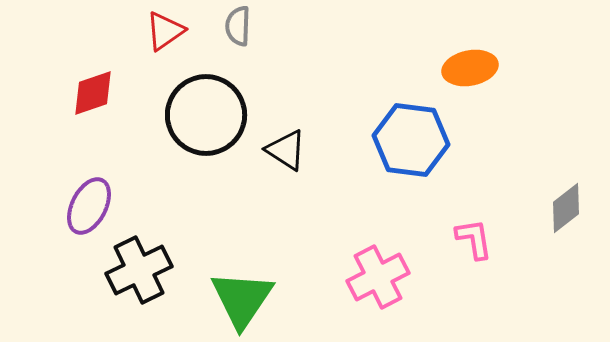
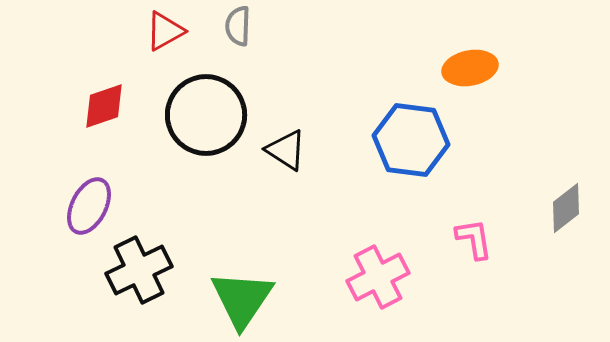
red triangle: rotated 6 degrees clockwise
red diamond: moved 11 px right, 13 px down
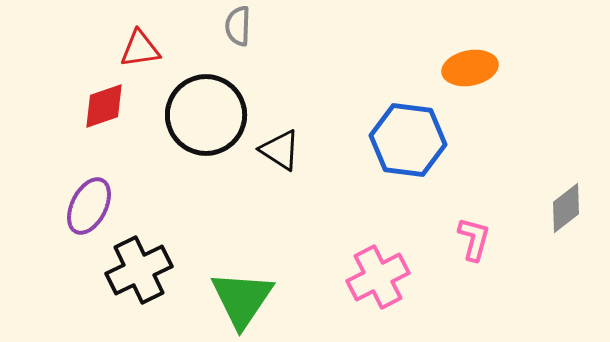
red triangle: moved 25 px left, 18 px down; rotated 21 degrees clockwise
blue hexagon: moved 3 px left
black triangle: moved 6 px left
pink L-shape: rotated 24 degrees clockwise
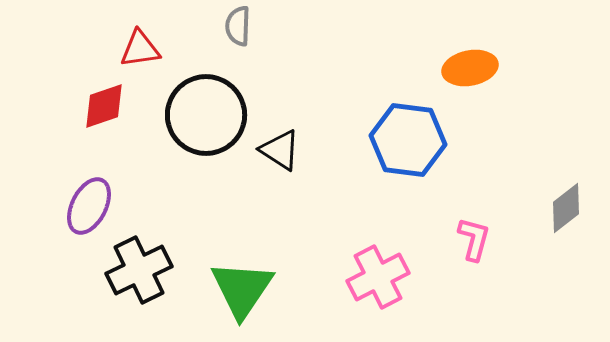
green triangle: moved 10 px up
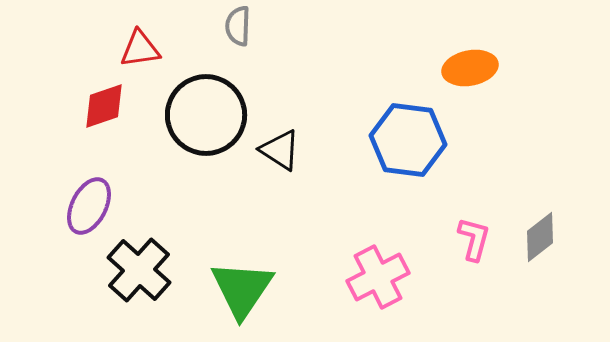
gray diamond: moved 26 px left, 29 px down
black cross: rotated 22 degrees counterclockwise
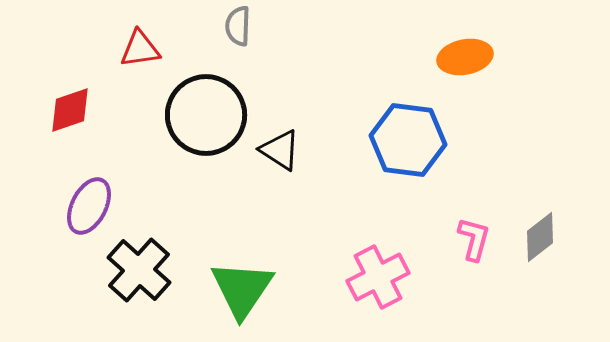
orange ellipse: moved 5 px left, 11 px up
red diamond: moved 34 px left, 4 px down
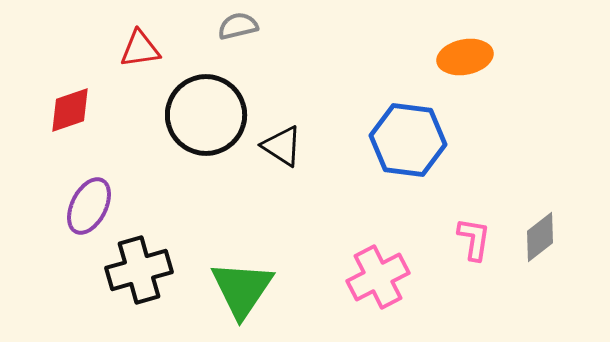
gray semicircle: rotated 75 degrees clockwise
black triangle: moved 2 px right, 4 px up
pink L-shape: rotated 6 degrees counterclockwise
black cross: rotated 32 degrees clockwise
